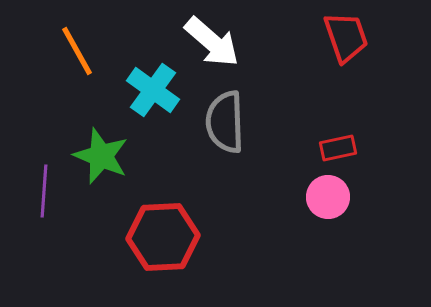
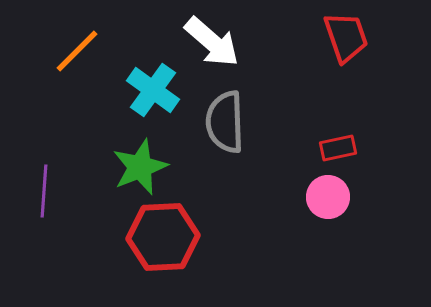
orange line: rotated 74 degrees clockwise
green star: moved 39 px right, 11 px down; rotated 28 degrees clockwise
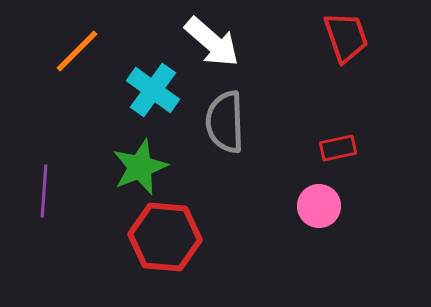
pink circle: moved 9 px left, 9 px down
red hexagon: moved 2 px right; rotated 8 degrees clockwise
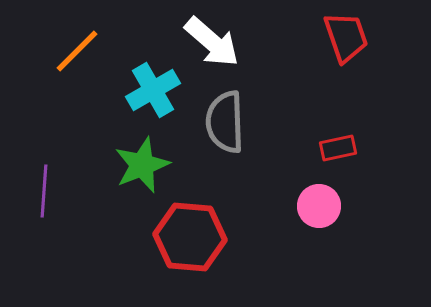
cyan cross: rotated 24 degrees clockwise
green star: moved 2 px right, 2 px up
red hexagon: moved 25 px right
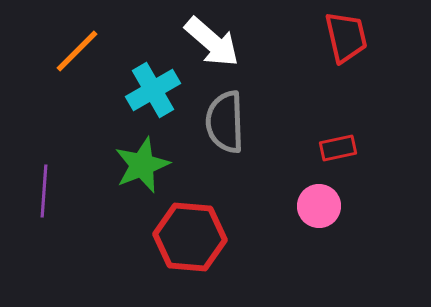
red trapezoid: rotated 6 degrees clockwise
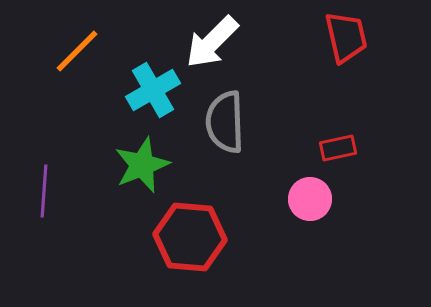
white arrow: rotated 94 degrees clockwise
pink circle: moved 9 px left, 7 px up
